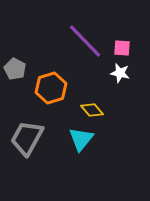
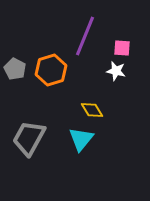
purple line: moved 5 px up; rotated 66 degrees clockwise
white star: moved 4 px left, 2 px up
orange hexagon: moved 18 px up
yellow diamond: rotated 10 degrees clockwise
gray trapezoid: moved 2 px right
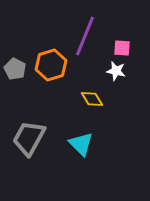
orange hexagon: moved 5 px up
yellow diamond: moved 11 px up
cyan triangle: moved 5 px down; rotated 24 degrees counterclockwise
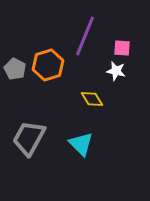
orange hexagon: moved 3 px left
